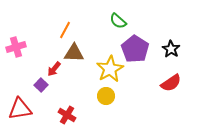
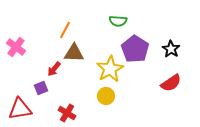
green semicircle: rotated 36 degrees counterclockwise
pink cross: rotated 36 degrees counterclockwise
purple square: moved 3 px down; rotated 24 degrees clockwise
red cross: moved 2 px up
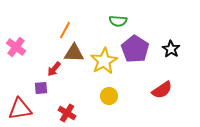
yellow star: moved 6 px left, 8 px up
red semicircle: moved 9 px left, 7 px down
purple square: rotated 16 degrees clockwise
yellow circle: moved 3 px right
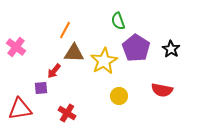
green semicircle: rotated 66 degrees clockwise
purple pentagon: moved 1 px right, 1 px up
red arrow: moved 2 px down
red semicircle: rotated 45 degrees clockwise
yellow circle: moved 10 px right
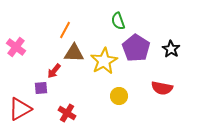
red semicircle: moved 2 px up
red triangle: rotated 20 degrees counterclockwise
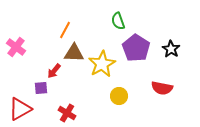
yellow star: moved 2 px left, 3 px down
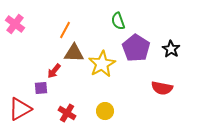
pink cross: moved 1 px left, 23 px up
yellow circle: moved 14 px left, 15 px down
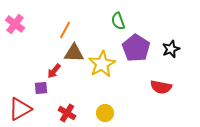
black star: rotated 18 degrees clockwise
red semicircle: moved 1 px left, 1 px up
yellow circle: moved 2 px down
